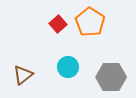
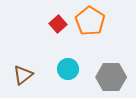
orange pentagon: moved 1 px up
cyan circle: moved 2 px down
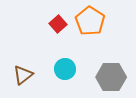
cyan circle: moved 3 px left
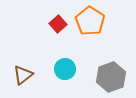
gray hexagon: rotated 20 degrees counterclockwise
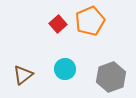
orange pentagon: rotated 16 degrees clockwise
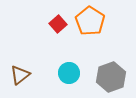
orange pentagon: rotated 16 degrees counterclockwise
cyan circle: moved 4 px right, 4 px down
brown triangle: moved 3 px left
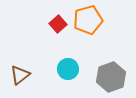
orange pentagon: moved 2 px left, 1 px up; rotated 24 degrees clockwise
cyan circle: moved 1 px left, 4 px up
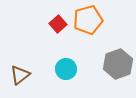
cyan circle: moved 2 px left
gray hexagon: moved 7 px right, 13 px up
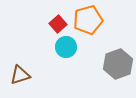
cyan circle: moved 22 px up
brown triangle: rotated 20 degrees clockwise
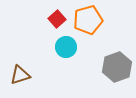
red square: moved 1 px left, 5 px up
gray hexagon: moved 1 px left, 3 px down
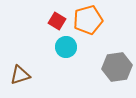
red square: moved 2 px down; rotated 18 degrees counterclockwise
gray hexagon: rotated 12 degrees clockwise
